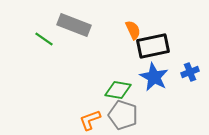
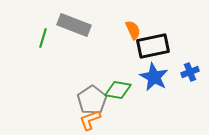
green line: moved 1 px left, 1 px up; rotated 72 degrees clockwise
gray pentagon: moved 31 px left, 15 px up; rotated 20 degrees clockwise
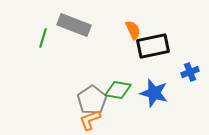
blue star: moved 16 px down; rotated 12 degrees counterclockwise
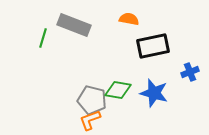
orange semicircle: moved 4 px left, 11 px up; rotated 54 degrees counterclockwise
gray pentagon: rotated 24 degrees counterclockwise
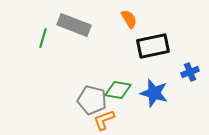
orange semicircle: rotated 48 degrees clockwise
orange L-shape: moved 14 px right
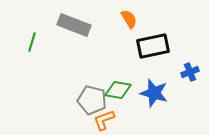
green line: moved 11 px left, 4 px down
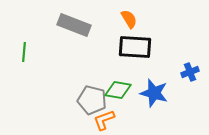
green line: moved 8 px left, 10 px down; rotated 12 degrees counterclockwise
black rectangle: moved 18 px left, 1 px down; rotated 16 degrees clockwise
